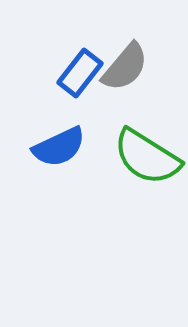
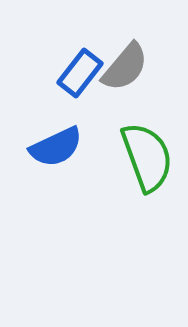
blue semicircle: moved 3 px left
green semicircle: rotated 142 degrees counterclockwise
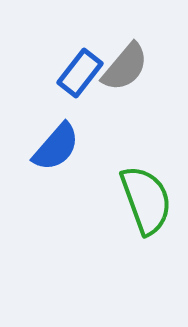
blue semicircle: rotated 24 degrees counterclockwise
green semicircle: moved 1 px left, 43 px down
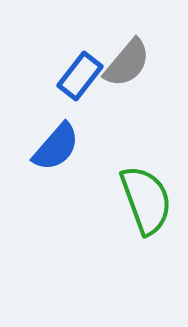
gray semicircle: moved 2 px right, 4 px up
blue rectangle: moved 3 px down
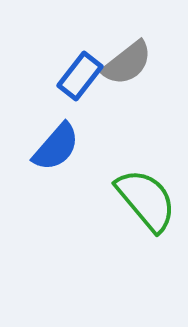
gray semicircle: rotated 12 degrees clockwise
green semicircle: rotated 20 degrees counterclockwise
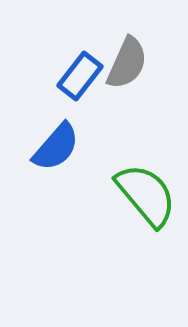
gray semicircle: rotated 28 degrees counterclockwise
green semicircle: moved 5 px up
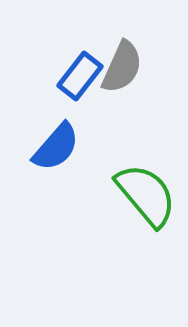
gray semicircle: moved 5 px left, 4 px down
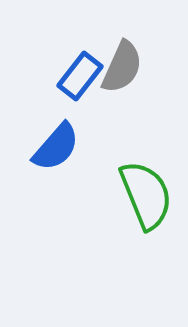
green semicircle: rotated 18 degrees clockwise
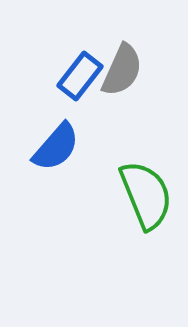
gray semicircle: moved 3 px down
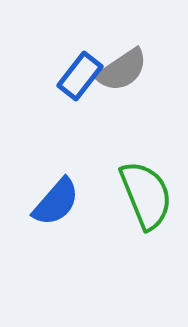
gray semicircle: rotated 32 degrees clockwise
blue semicircle: moved 55 px down
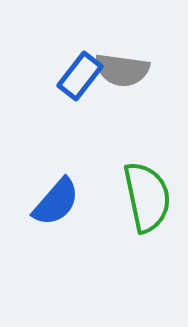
gray semicircle: rotated 42 degrees clockwise
green semicircle: moved 1 px right, 2 px down; rotated 10 degrees clockwise
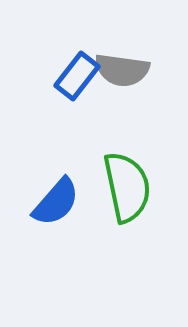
blue rectangle: moved 3 px left
green semicircle: moved 20 px left, 10 px up
